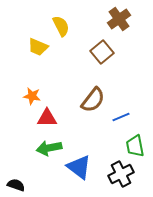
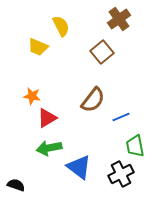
red triangle: rotated 30 degrees counterclockwise
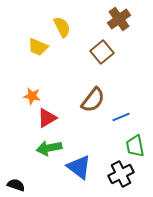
yellow semicircle: moved 1 px right, 1 px down
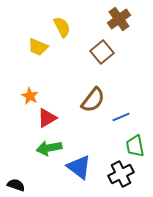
orange star: moved 2 px left; rotated 18 degrees clockwise
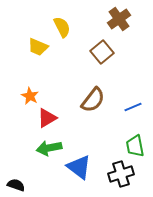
blue line: moved 12 px right, 10 px up
black cross: rotated 10 degrees clockwise
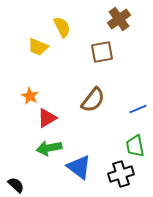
brown square: rotated 30 degrees clockwise
blue line: moved 5 px right, 2 px down
black semicircle: rotated 24 degrees clockwise
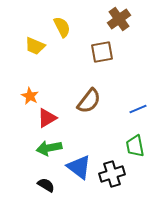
yellow trapezoid: moved 3 px left, 1 px up
brown semicircle: moved 4 px left, 1 px down
black cross: moved 9 px left
black semicircle: moved 30 px right; rotated 12 degrees counterclockwise
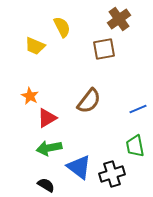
brown square: moved 2 px right, 3 px up
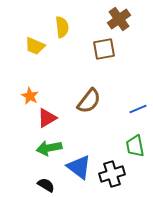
yellow semicircle: rotated 20 degrees clockwise
